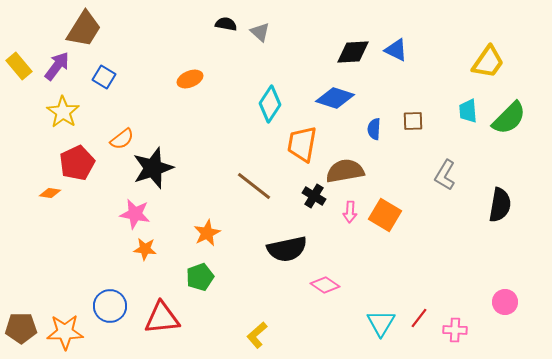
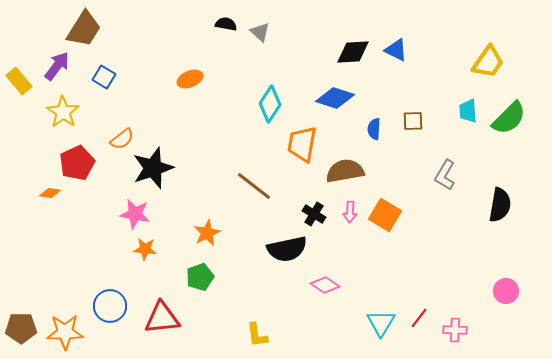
yellow rectangle at (19, 66): moved 15 px down
black cross at (314, 196): moved 18 px down
pink circle at (505, 302): moved 1 px right, 11 px up
yellow L-shape at (257, 335): rotated 56 degrees counterclockwise
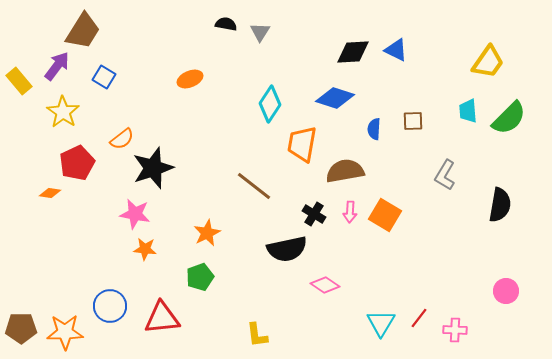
brown trapezoid at (84, 29): moved 1 px left, 2 px down
gray triangle at (260, 32): rotated 20 degrees clockwise
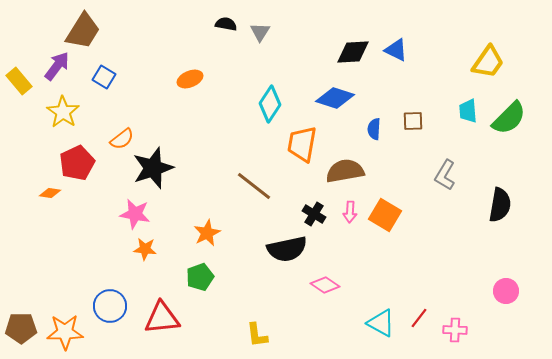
cyan triangle at (381, 323): rotated 32 degrees counterclockwise
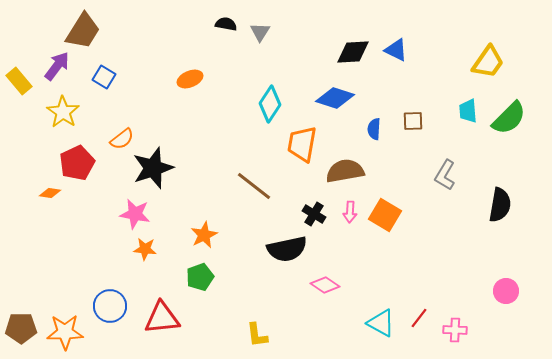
orange star at (207, 233): moved 3 px left, 2 px down
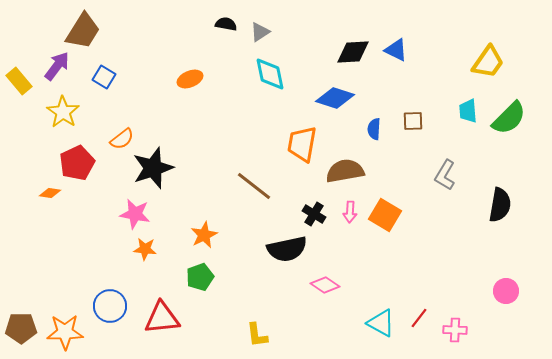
gray triangle at (260, 32): rotated 25 degrees clockwise
cyan diamond at (270, 104): moved 30 px up; rotated 45 degrees counterclockwise
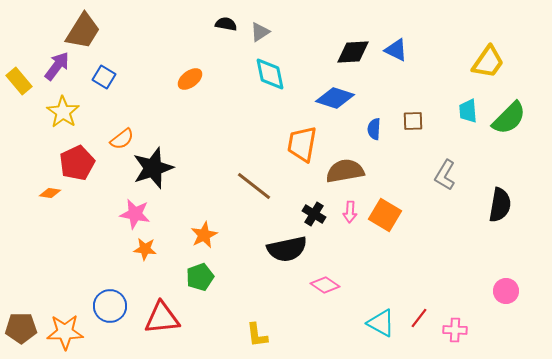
orange ellipse at (190, 79): rotated 15 degrees counterclockwise
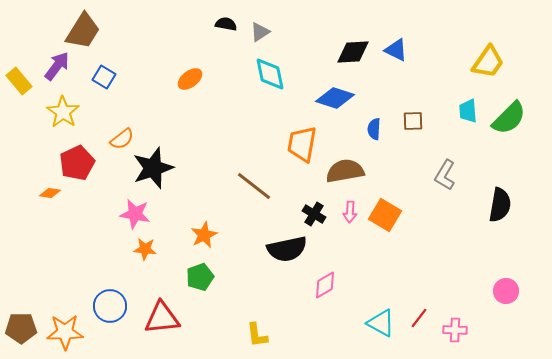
pink diamond at (325, 285): rotated 64 degrees counterclockwise
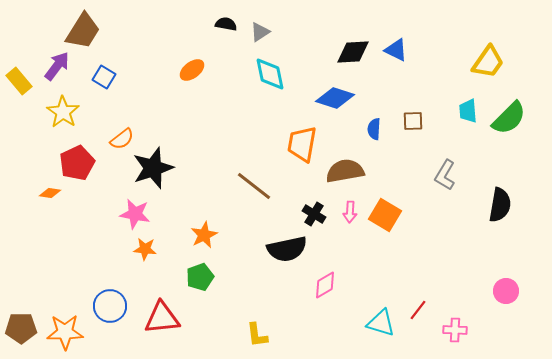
orange ellipse at (190, 79): moved 2 px right, 9 px up
red line at (419, 318): moved 1 px left, 8 px up
cyan triangle at (381, 323): rotated 12 degrees counterclockwise
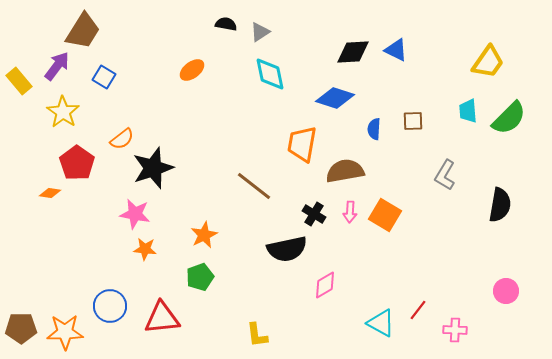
red pentagon at (77, 163): rotated 12 degrees counterclockwise
cyan triangle at (381, 323): rotated 12 degrees clockwise
